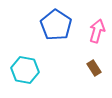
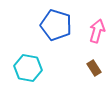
blue pentagon: rotated 16 degrees counterclockwise
cyan hexagon: moved 3 px right, 2 px up
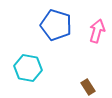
brown rectangle: moved 6 px left, 19 px down
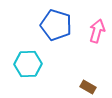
cyan hexagon: moved 4 px up; rotated 12 degrees counterclockwise
brown rectangle: rotated 28 degrees counterclockwise
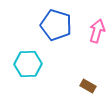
brown rectangle: moved 1 px up
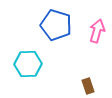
brown rectangle: rotated 42 degrees clockwise
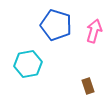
pink arrow: moved 3 px left
cyan hexagon: rotated 8 degrees counterclockwise
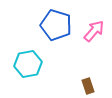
pink arrow: rotated 25 degrees clockwise
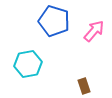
blue pentagon: moved 2 px left, 4 px up
brown rectangle: moved 4 px left
